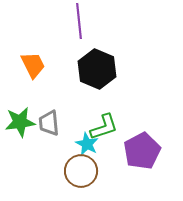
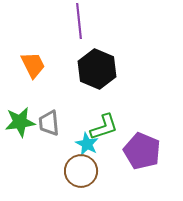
purple pentagon: rotated 21 degrees counterclockwise
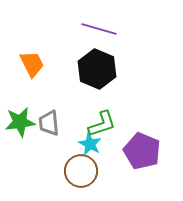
purple line: moved 20 px right, 8 px down; rotated 68 degrees counterclockwise
orange trapezoid: moved 1 px left, 1 px up
green L-shape: moved 2 px left, 3 px up
cyan star: moved 3 px right
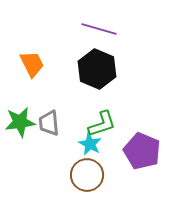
brown circle: moved 6 px right, 4 px down
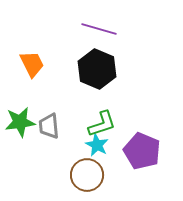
gray trapezoid: moved 3 px down
cyan star: moved 7 px right, 1 px down
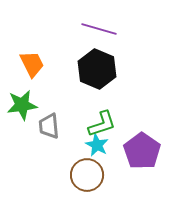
green star: moved 2 px right, 17 px up
purple pentagon: rotated 12 degrees clockwise
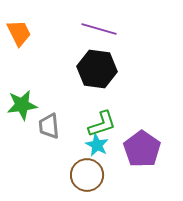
orange trapezoid: moved 13 px left, 31 px up
black hexagon: rotated 15 degrees counterclockwise
purple pentagon: moved 2 px up
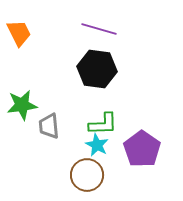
green L-shape: moved 1 px right; rotated 16 degrees clockwise
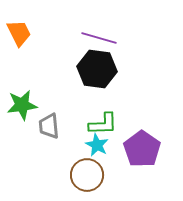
purple line: moved 9 px down
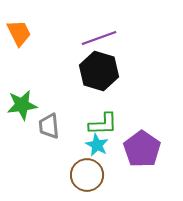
purple line: rotated 36 degrees counterclockwise
black hexagon: moved 2 px right, 2 px down; rotated 9 degrees clockwise
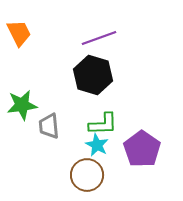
black hexagon: moved 6 px left, 4 px down
